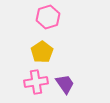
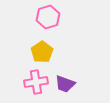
purple trapezoid: rotated 145 degrees clockwise
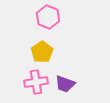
pink hexagon: rotated 20 degrees counterclockwise
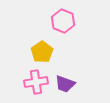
pink hexagon: moved 15 px right, 4 px down
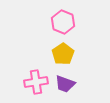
pink hexagon: moved 1 px down
yellow pentagon: moved 21 px right, 2 px down
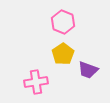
purple trapezoid: moved 23 px right, 14 px up
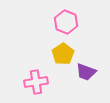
pink hexagon: moved 3 px right
purple trapezoid: moved 2 px left, 2 px down
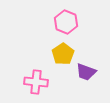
pink cross: rotated 15 degrees clockwise
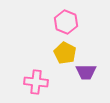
yellow pentagon: moved 2 px right, 1 px up; rotated 10 degrees counterclockwise
purple trapezoid: rotated 20 degrees counterclockwise
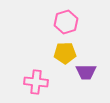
pink hexagon: rotated 20 degrees clockwise
yellow pentagon: rotated 30 degrees counterclockwise
